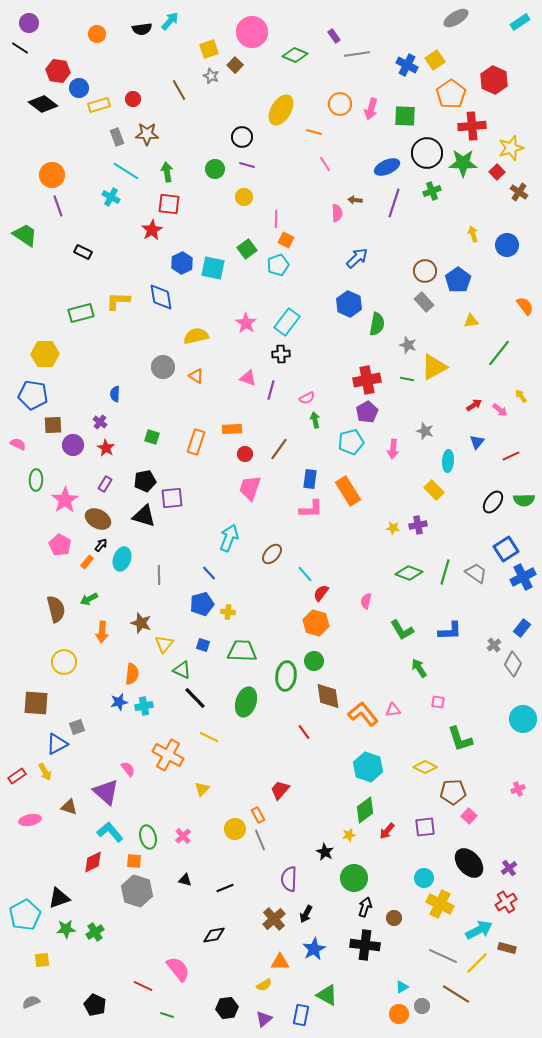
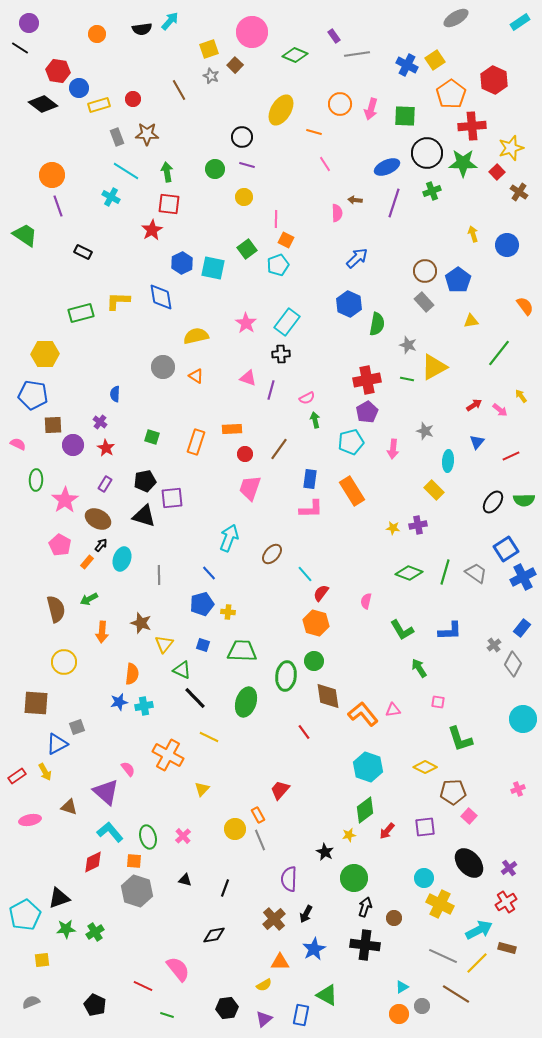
orange rectangle at (348, 491): moved 4 px right
black line at (225, 888): rotated 48 degrees counterclockwise
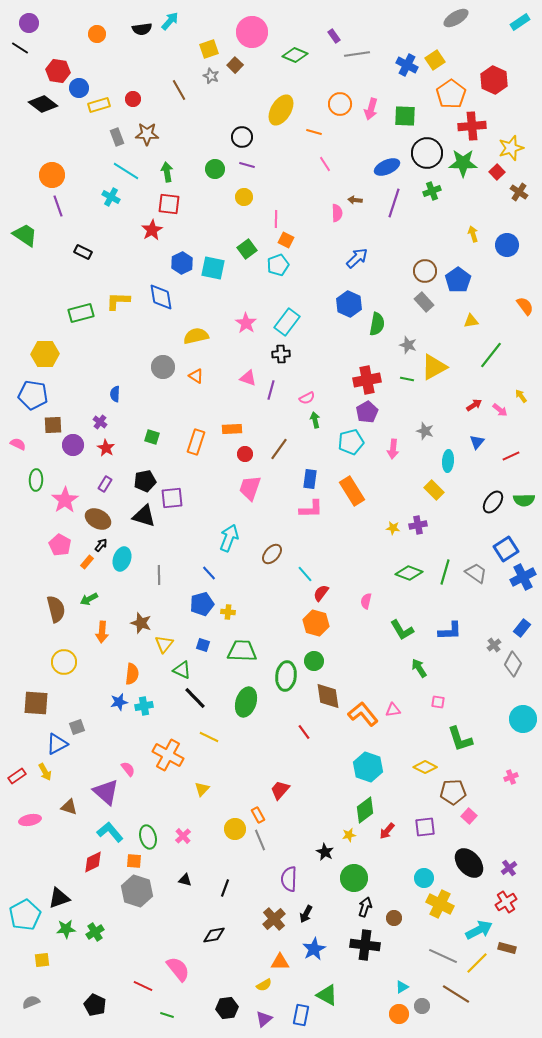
green line at (499, 353): moved 8 px left, 2 px down
pink cross at (518, 789): moved 7 px left, 12 px up
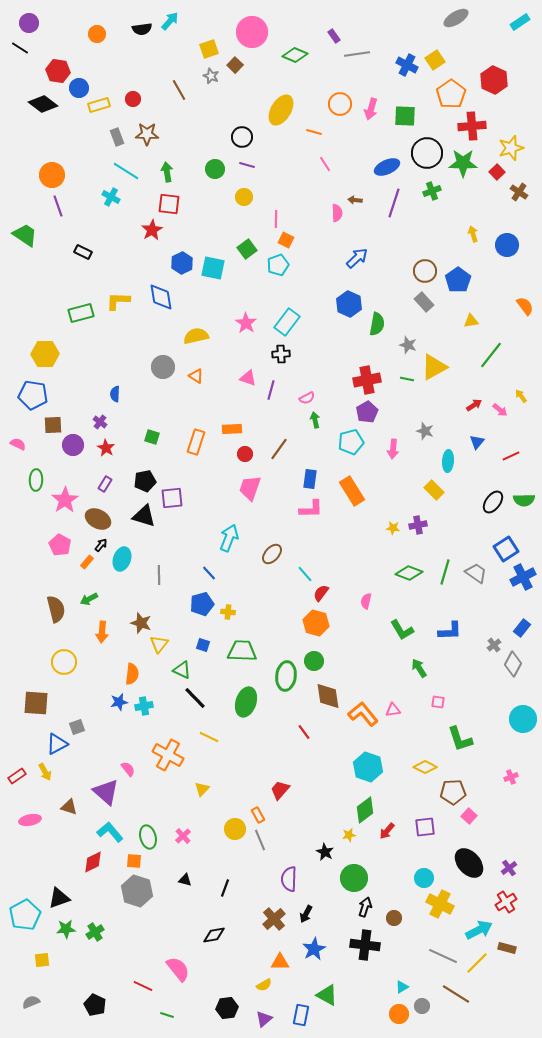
yellow triangle at (164, 644): moved 5 px left
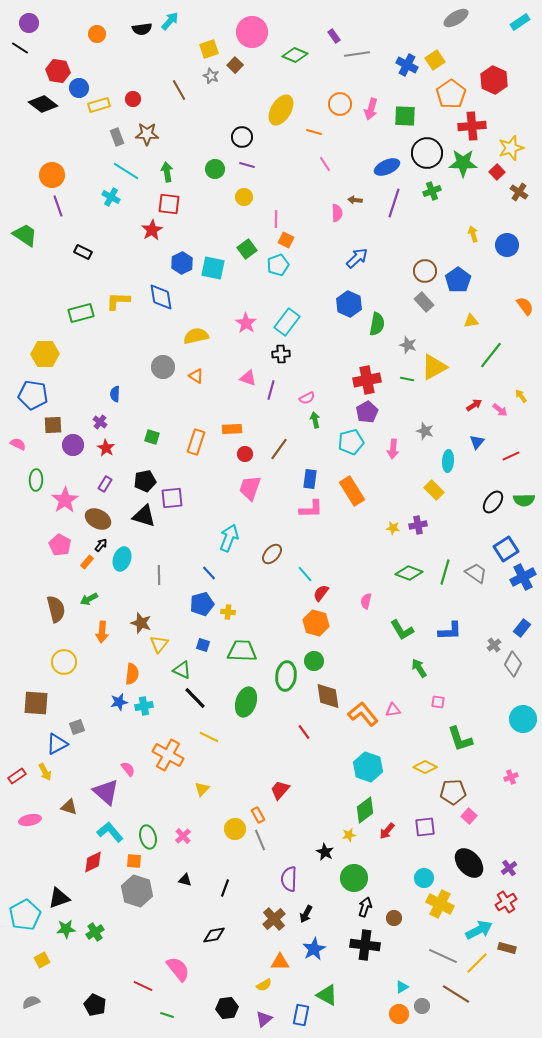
yellow square at (42, 960): rotated 21 degrees counterclockwise
